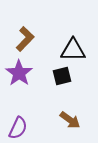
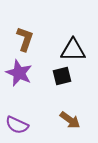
brown L-shape: rotated 25 degrees counterclockwise
purple star: rotated 12 degrees counterclockwise
purple semicircle: moved 1 px left, 3 px up; rotated 90 degrees clockwise
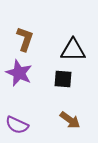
black square: moved 1 px right, 3 px down; rotated 18 degrees clockwise
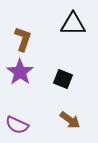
brown L-shape: moved 2 px left
black triangle: moved 26 px up
purple star: moved 1 px right, 1 px up; rotated 12 degrees clockwise
black square: rotated 18 degrees clockwise
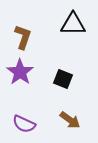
brown L-shape: moved 2 px up
purple semicircle: moved 7 px right, 1 px up
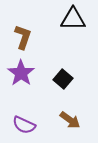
black triangle: moved 5 px up
purple star: moved 1 px right, 1 px down
black square: rotated 18 degrees clockwise
purple semicircle: moved 1 px down
